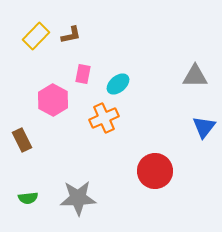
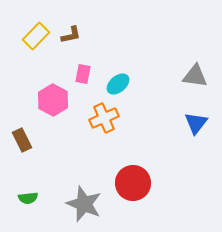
gray triangle: rotated 8 degrees clockwise
blue triangle: moved 8 px left, 4 px up
red circle: moved 22 px left, 12 px down
gray star: moved 6 px right, 6 px down; rotated 24 degrees clockwise
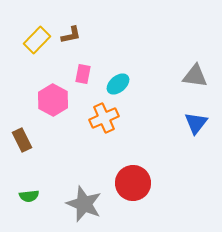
yellow rectangle: moved 1 px right, 4 px down
green semicircle: moved 1 px right, 2 px up
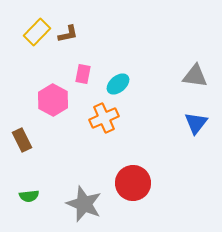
brown L-shape: moved 3 px left, 1 px up
yellow rectangle: moved 8 px up
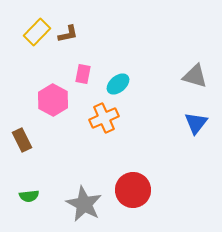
gray triangle: rotated 8 degrees clockwise
red circle: moved 7 px down
gray star: rotated 6 degrees clockwise
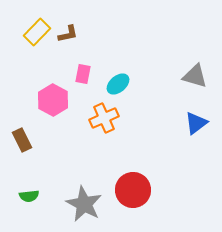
blue triangle: rotated 15 degrees clockwise
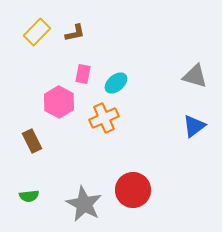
brown L-shape: moved 7 px right, 1 px up
cyan ellipse: moved 2 px left, 1 px up
pink hexagon: moved 6 px right, 2 px down
blue triangle: moved 2 px left, 3 px down
brown rectangle: moved 10 px right, 1 px down
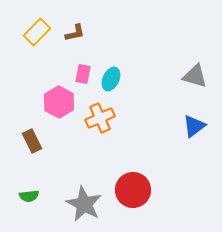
cyan ellipse: moved 5 px left, 4 px up; rotated 25 degrees counterclockwise
orange cross: moved 4 px left
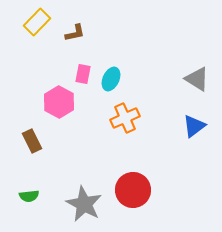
yellow rectangle: moved 10 px up
gray triangle: moved 2 px right, 3 px down; rotated 16 degrees clockwise
orange cross: moved 25 px right
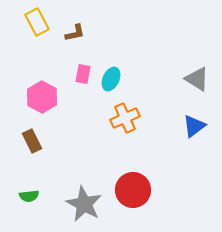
yellow rectangle: rotated 72 degrees counterclockwise
pink hexagon: moved 17 px left, 5 px up
